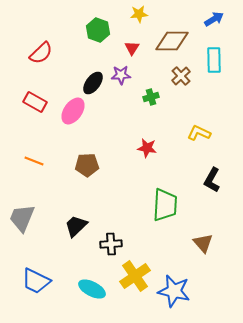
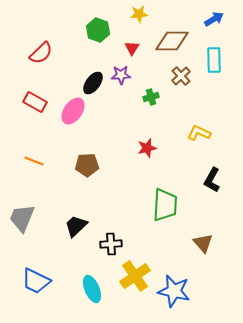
red star: rotated 24 degrees counterclockwise
cyan ellipse: rotated 40 degrees clockwise
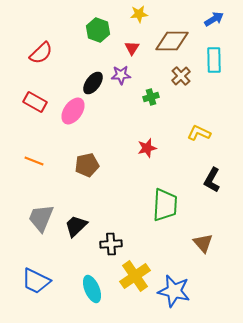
brown pentagon: rotated 10 degrees counterclockwise
gray trapezoid: moved 19 px right
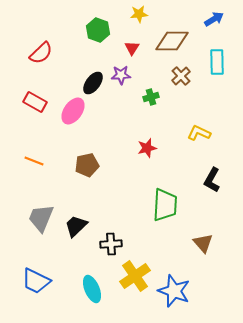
cyan rectangle: moved 3 px right, 2 px down
blue star: rotated 8 degrees clockwise
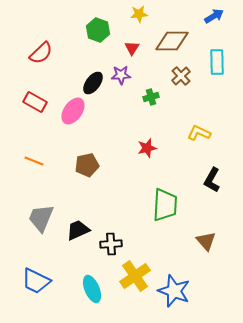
blue arrow: moved 3 px up
black trapezoid: moved 2 px right, 4 px down; rotated 20 degrees clockwise
brown triangle: moved 3 px right, 2 px up
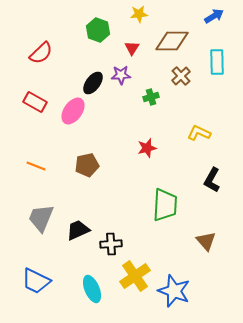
orange line: moved 2 px right, 5 px down
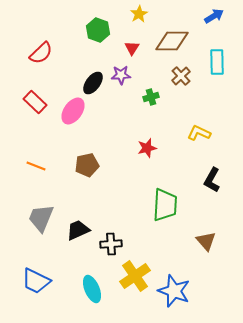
yellow star: rotated 24 degrees counterclockwise
red rectangle: rotated 15 degrees clockwise
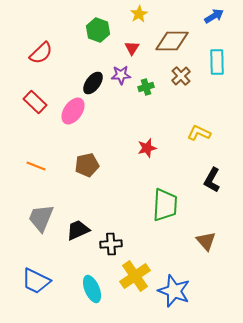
green cross: moved 5 px left, 10 px up
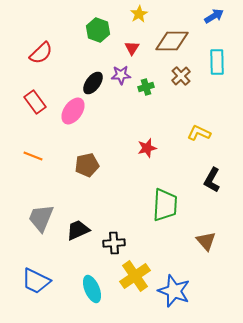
red rectangle: rotated 10 degrees clockwise
orange line: moved 3 px left, 10 px up
black cross: moved 3 px right, 1 px up
